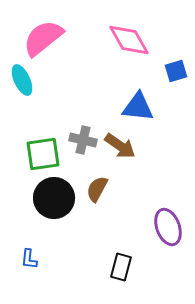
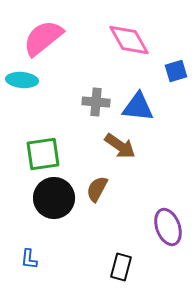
cyan ellipse: rotated 60 degrees counterclockwise
gray cross: moved 13 px right, 38 px up; rotated 8 degrees counterclockwise
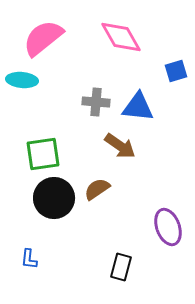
pink diamond: moved 8 px left, 3 px up
brown semicircle: rotated 28 degrees clockwise
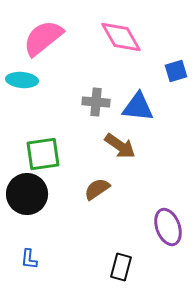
black circle: moved 27 px left, 4 px up
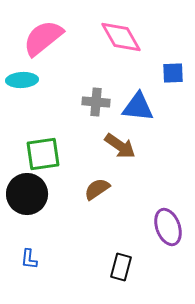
blue square: moved 3 px left, 2 px down; rotated 15 degrees clockwise
cyan ellipse: rotated 8 degrees counterclockwise
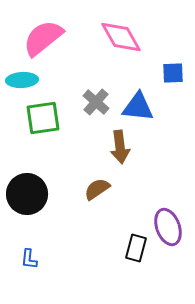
gray cross: rotated 36 degrees clockwise
brown arrow: moved 1 px down; rotated 48 degrees clockwise
green square: moved 36 px up
black rectangle: moved 15 px right, 19 px up
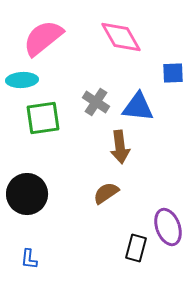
gray cross: rotated 8 degrees counterclockwise
brown semicircle: moved 9 px right, 4 px down
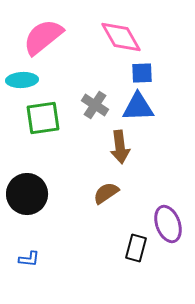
pink semicircle: moved 1 px up
blue square: moved 31 px left
gray cross: moved 1 px left, 3 px down
blue triangle: rotated 8 degrees counterclockwise
purple ellipse: moved 3 px up
blue L-shape: rotated 90 degrees counterclockwise
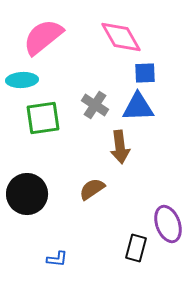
blue square: moved 3 px right
brown semicircle: moved 14 px left, 4 px up
blue L-shape: moved 28 px right
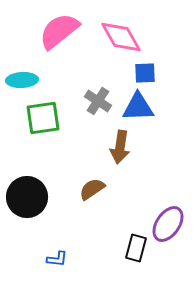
pink semicircle: moved 16 px right, 6 px up
gray cross: moved 3 px right, 4 px up
brown arrow: rotated 16 degrees clockwise
black circle: moved 3 px down
purple ellipse: rotated 54 degrees clockwise
